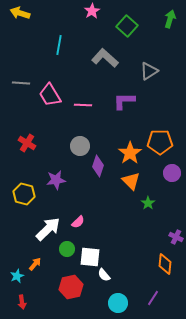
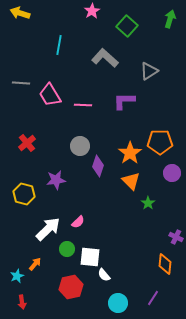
red cross: rotated 18 degrees clockwise
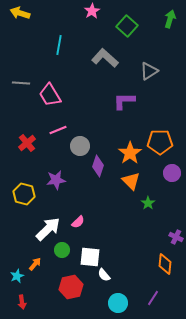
pink line: moved 25 px left, 25 px down; rotated 24 degrees counterclockwise
green circle: moved 5 px left, 1 px down
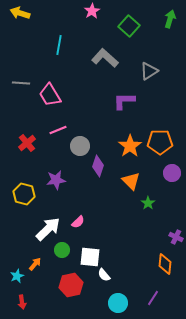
green square: moved 2 px right
orange star: moved 7 px up
red hexagon: moved 2 px up
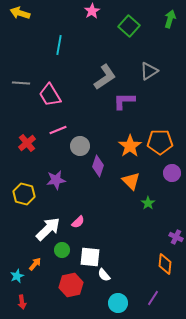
gray L-shape: moved 19 px down; rotated 104 degrees clockwise
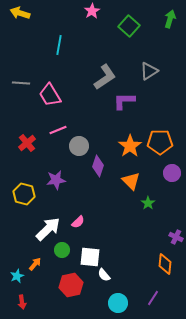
gray circle: moved 1 px left
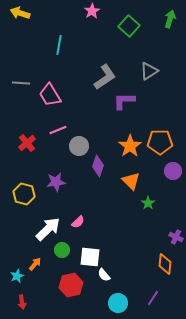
purple circle: moved 1 px right, 2 px up
purple star: moved 2 px down
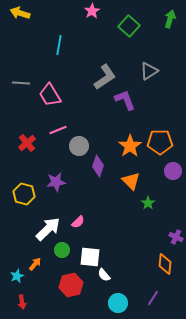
purple L-shape: moved 1 px right, 1 px up; rotated 70 degrees clockwise
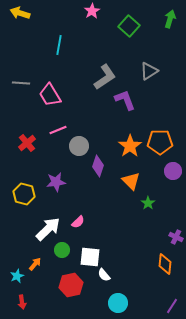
purple line: moved 19 px right, 8 px down
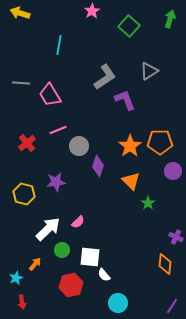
cyan star: moved 1 px left, 2 px down
